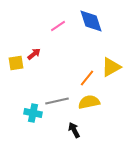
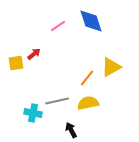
yellow semicircle: moved 1 px left, 1 px down
black arrow: moved 3 px left
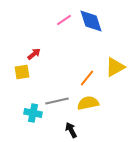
pink line: moved 6 px right, 6 px up
yellow square: moved 6 px right, 9 px down
yellow triangle: moved 4 px right
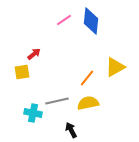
blue diamond: rotated 24 degrees clockwise
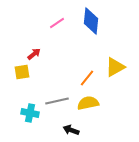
pink line: moved 7 px left, 3 px down
cyan cross: moved 3 px left
black arrow: rotated 42 degrees counterclockwise
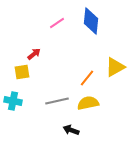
cyan cross: moved 17 px left, 12 px up
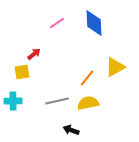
blue diamond: moved 3 px right, 2 px down; rotated 8 degrees counterclockwise
cyan cross: rotated 12 degrees counterclockwise
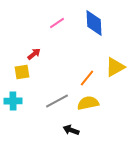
gray line: rotated 15 degrees counterclockwise
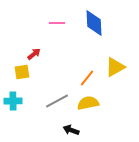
pink line: rotated 35 degrees clockwise
